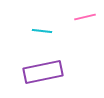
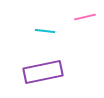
cyan line: moved 3 px right
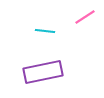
pink line: rotated 20 degrees counterclockwise
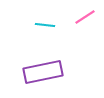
cyan line: moved 6 px up
